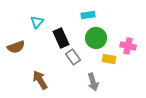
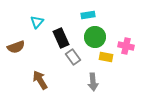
green circle: moved 1 px left, 1 px up
pink cross: moved 2 px left
yellow rectangle: moved 3 px left, 2 px up
gray arrow: rotated 12 degrees clockwise
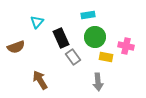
gray arrow: moved 5 px right
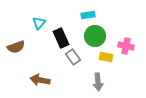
cyan triangle: moved 2 px right, 1 px down
green circle: moved 1 px up
brown arrow: rotated 48 degrees counterclockwise
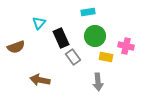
cyan rectangle: moved 3 px up
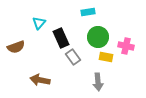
green circle: moved 3 px right, 1 px down
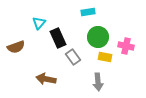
black rectangle: moved 3 px left
yellow rectangle: moved 1 px left
brown arrow: moved 6 px right, 1 px up
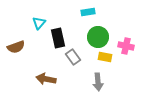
black rectangle: rotated 12 degrees clockwise
